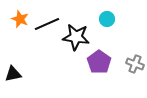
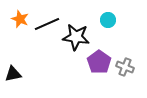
cyan circle: moved 1 px right, 1 px down
gray cross: moved 10 px left, 3 px down
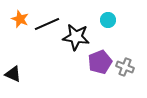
purple pentagon: moved 1 px right; rotated 15 degrees clockwise
black triangle: rotated 36 degrees clockwise
